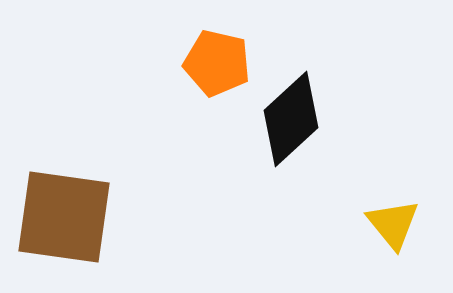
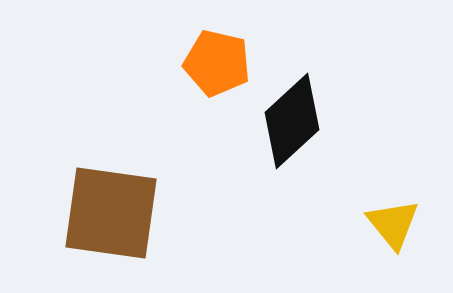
black diamond: moved 1 px right, 2 px down
brown square: moved 47 px right, 4 px up
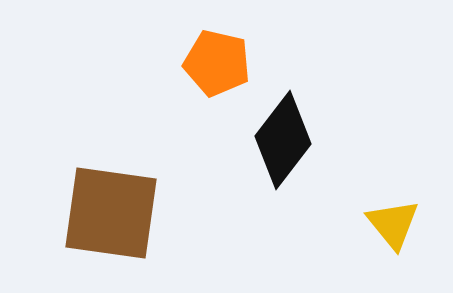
black diamond: moved 9 px left, 19 px down; rotated 10 degrees counterclockwise
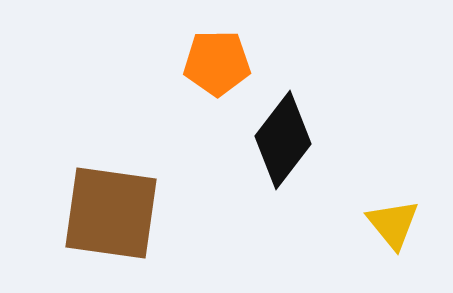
orange pentagon: rotated 14 degrees counterclockwise
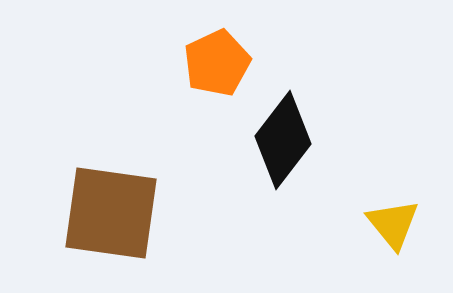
orange pentagon: rotated 24 degrees counterclockwise
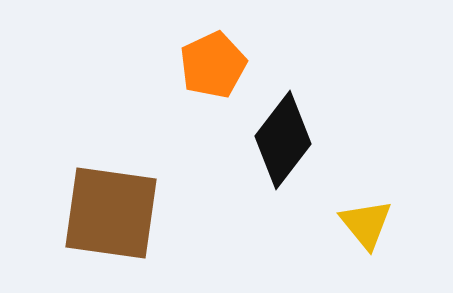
orange pentagon: moved 4 px left, 2 px down
yellow triangle: moved 27 px left
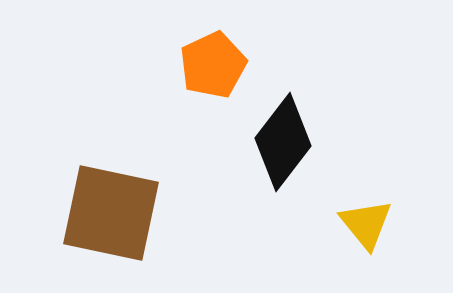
black diamond: moved 2 px down
brown square: rotated 4 degrees clockwise
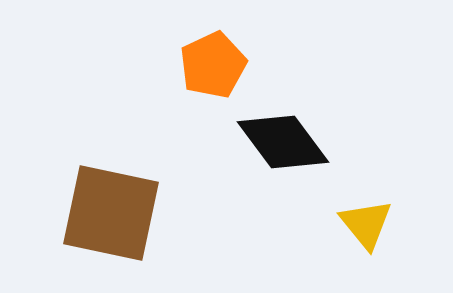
black diamond: rotated 74 degrees counterclockwise
